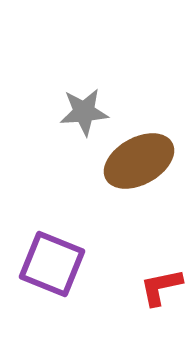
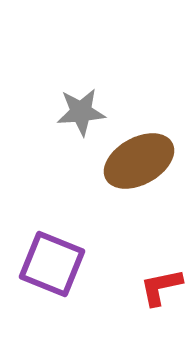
gray star: moved 3 px left
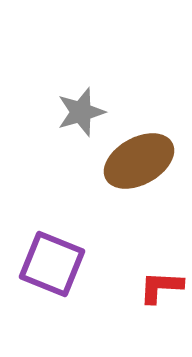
gray star: rotated 12 degrees counterclockwise
red L-shape: rotated 15 degrees clockwise
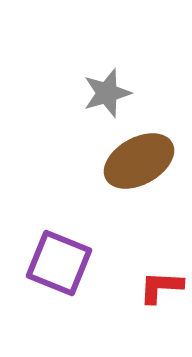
gray star: moved 26 px right, 19 px up
purple square: moved 7 px right, 1 px up
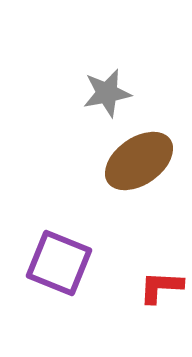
gray star: rotated 6 degrees clockwise
brown ellipse: rotated 6 degrees counterclockwise
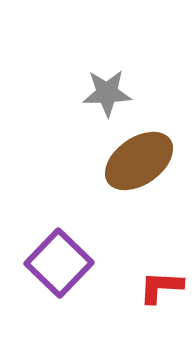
gray star: rotated 9 degrees clockwise
purple square: rotated 22 degrees clockwise
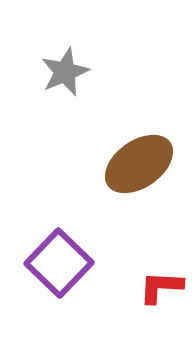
gray star: moved 42 px left, 21 px up; rotated 21 degrees counterclockwise
brown ellipse: moved 3 px down
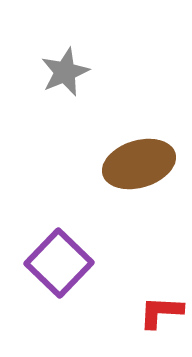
brown ellipse: rotated 18 degrees clockwise
red L-shape: moved 25 px down
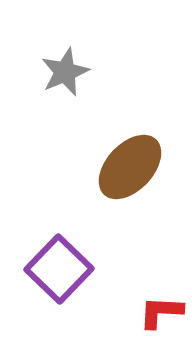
brown ellipse: moved 9 px left, 3 px down; rotated 30 degrees counterclockwise
purple square: moved 6 px down
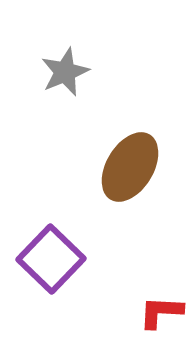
brown ellipse: rotated 12 degrees counterclockwise
purple square: moved 8 px left, 10 px up
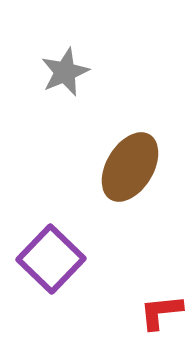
red L-shape: rotated 9 degrees counterclockwise
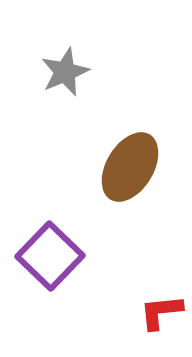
purple square: moved 1 px left, 3 px up
